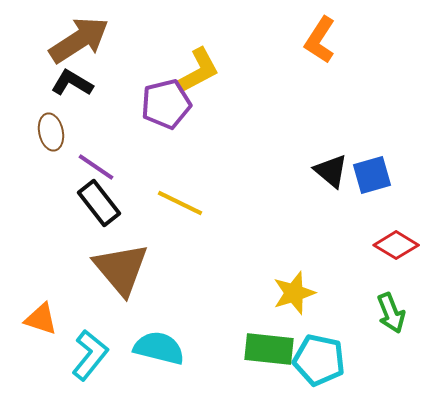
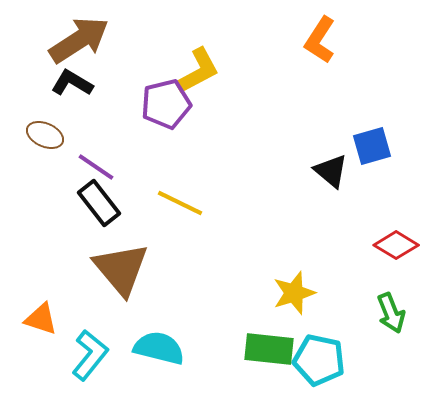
brown ellipse: moved 6 px left, 3 px down; rotated 54 degrees counterclockwise
blue square: moved 29 px up
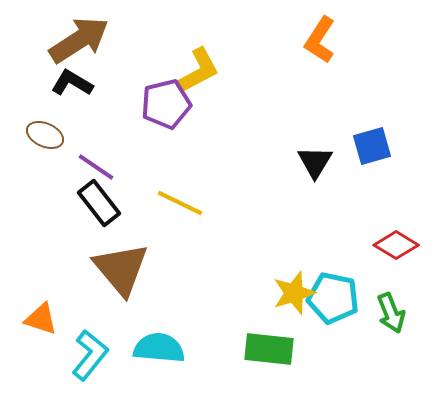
black triangle: moved 16 px left, 9 px up; rotated 21 degrees clockwise
cyan semicircle: rotated 9 degrees counterclockwise
cyan pentagon: moved 14 px right, 62 px up
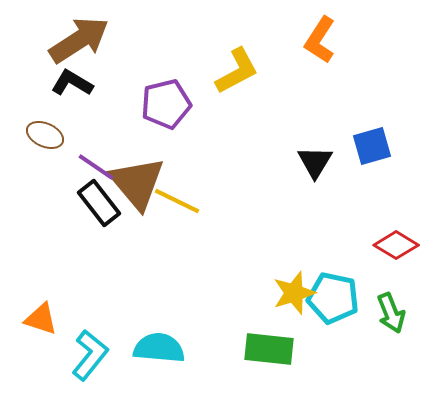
yellow L-shape: moved 39 px right
yellow line: moved 3 px left, 2 px up
brown triangle: moved 16 px right, 86 px up
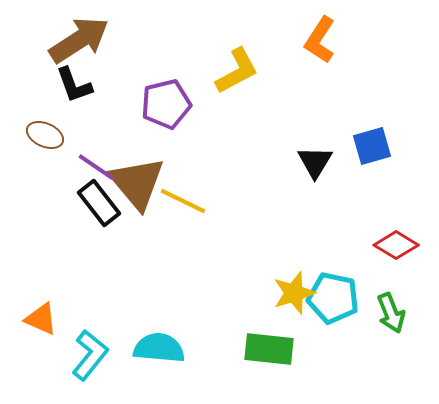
black L-shape: moved 2 px right, 2 px down; rotated 141 degrees counterclockwise
yellow line: moved 6 px right
orange triangle: rotated 6 degrees clockwise
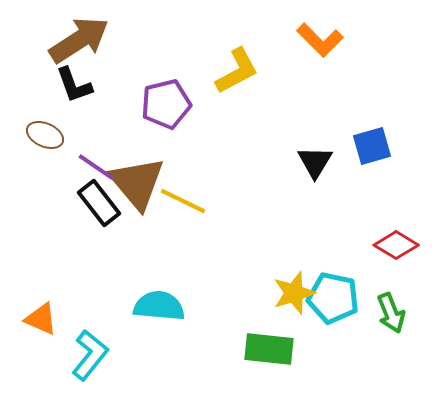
orange L-shape: rotated 78 degrees counterclockwise
cyan semicircle: moved 42 px up
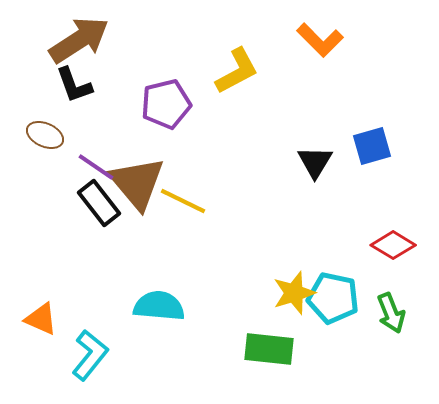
red diamond: moved 3 px left
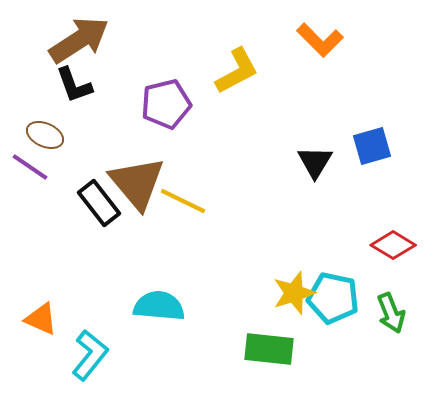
purple line: moved 66 px left
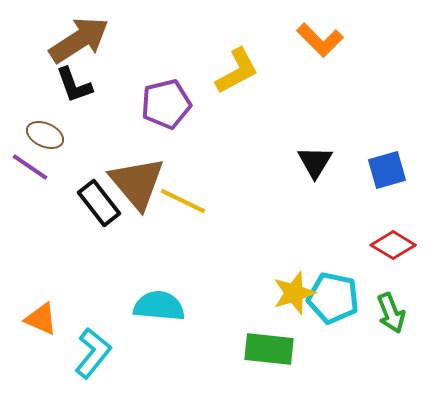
blue square: moved 15 px right, 24 px down
cyan L-shape: moved 3 px right, 2 px up
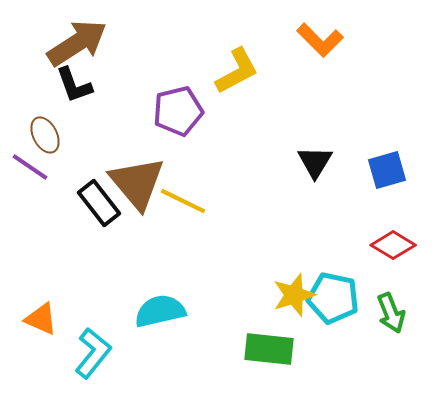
brown arrow: moved 2 px left, 3 px down
purple pentagon: moved 12 px right, 7 px down
brown ellipse: rotated 39 degrees clockwise
yellow star: moved 2 px down
cyan semicircle: moved 1 px right, 5 px down; rotated 18 degrees counterclockwise
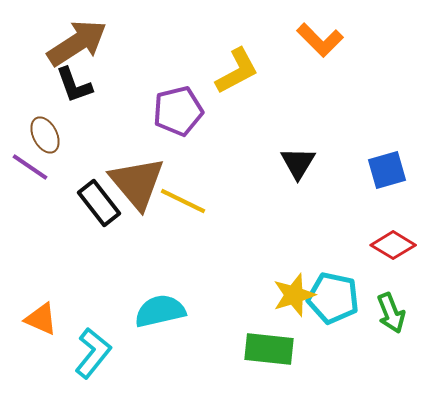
black triangle: moved 17 px left, 1 px down
